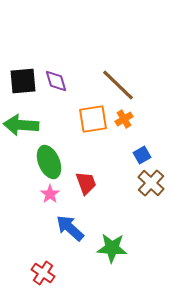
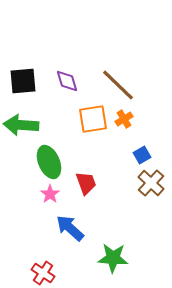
purple diamond: moved 11 px right
green star: moved 1 px right, 10 px down
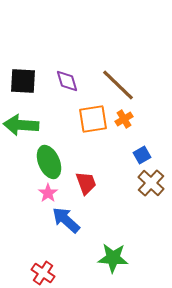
black square: rotated 8 degrees clockwise
pink star: moved 2 px left, 1 px up
blue arrow: moved 4 px left, 8 px up
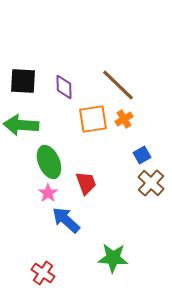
purple diamond: moved 3 px left, 6 px down; rotated 15 degrees clockwise
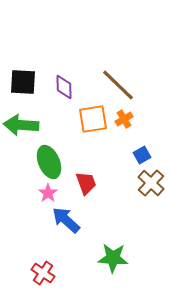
black square: moved 1 px down
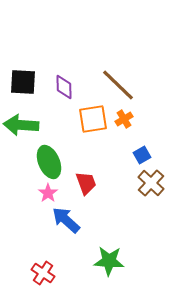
green star: moved 4 px left, 3 px down
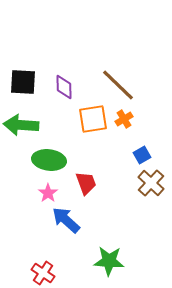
green ellipse: moved 2 px up; rotated 60 degrees counterclockwise
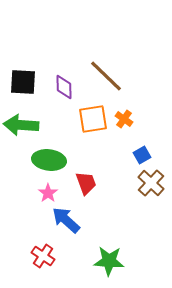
brown line: moved 12 px left, 9 px up
orange cross: rotated 24 degrees counterclockwise
red cross: moved 17 px up
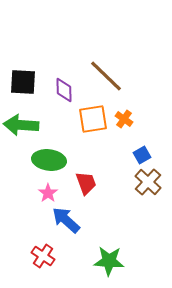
purple diamond: moved 3 px down
brown cross: moved 3 px left, 1 px up
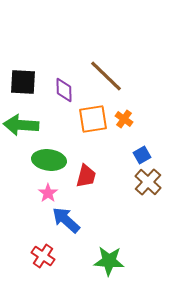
red trapezoid: moved 7 px up; rotated 35 degrees clockwise
